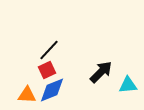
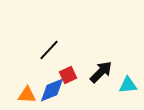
red square: moved 21 px right, 5 px down
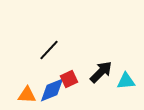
red square: moved 1 px right, 4 px down
cyan triangle: moved 2 px left, 4 px up
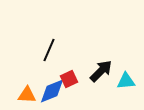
black line: rotated 20 degrees counterclockwise
black arrow: moved 1 px up
blue diamond: moved 1 px down
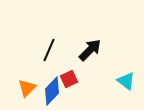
black arrow: moved 11 px left, 21 px up
cyan triangle: rotated 42 degrees clockwise
blue diamond: rotated 24 degrees counterclockwise
orange triangle: moved 7 px up; rotated 48 degrees counterclockwise
